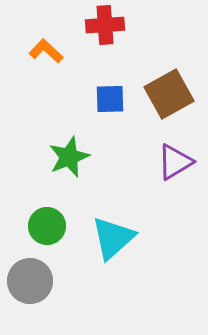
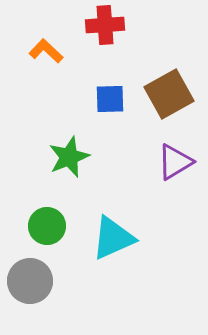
cyan triangle: rotated 18 degrees clockwise
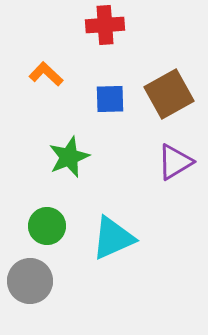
orange L-shape: moved 23 px down
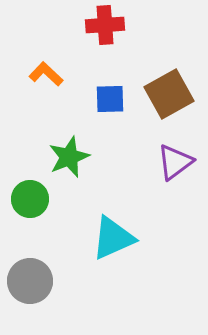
purple triangle: rotated 6 degrees counterclockwise
green circle: moved 17 px left, 27 px up
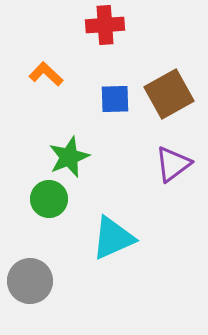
blue square: moved 5 px right
purple triangle: moved 2 px left, 2 px down
green circle: moved 19 px right
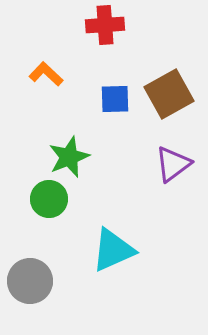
cyan triangle: moved 12 px down
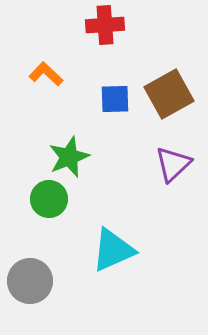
purple triangle: rotated 6 degrees counterclockwise
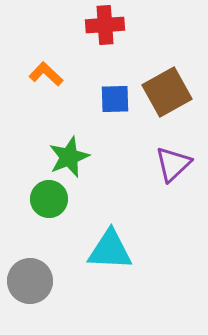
brown square: moved 2 px left, 2 px up
cyan triangle: moved 3 px left; rotated 27 degrees clockwise
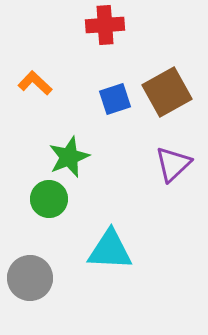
orange L-shape: moved 11 px left, 9 px down
blue square: rotated 16 degrees counterclockwise
gray circle: moved 3 px up
